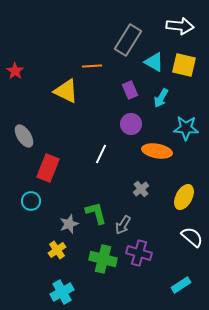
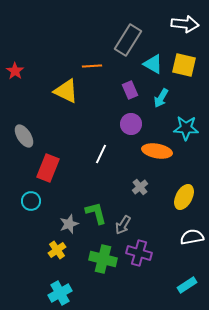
white arrow: moved 5 px right, 2 px up
cyan triangle: moved 1 px left, 2 px down
gray cross: moved 1 px left, 2 px up
white semicircle: rotated 50 degrees counterclockwise
cyan rectangle: moved 6 px right
cyan cross: moved 2 px left, 1 px down
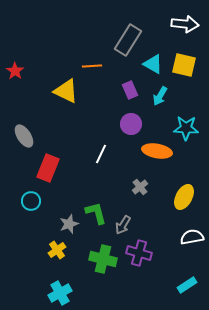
cyan arrow: moved 1 px left, 2 px up
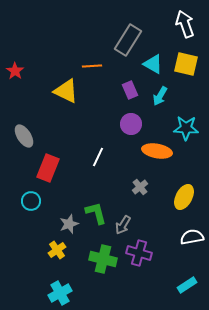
white arrow: rotated 116 degrees counterclockwise
yellow square: moved 2 px right, 1 px up
white line: moved 3 px left, 3 px down
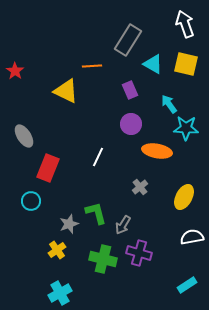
cyan arrow: moved 9 px right, 8 px down; rotated 114 degrees clockwise
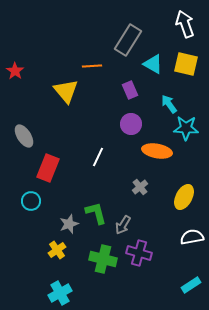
yellow triangle: rotated 24 degrees clockwise
cyan rectangle: moved 4 px right
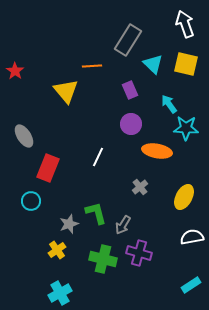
cyan triangle: rotated 15 degrees clockwise
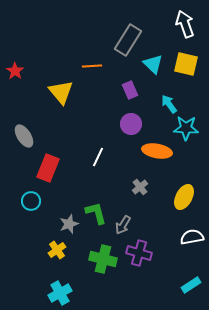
yellow triangle: moved 5 px left, 1 px down
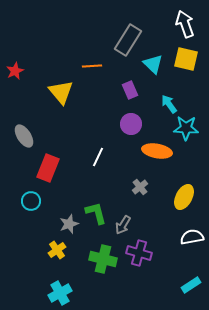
yellow square: moved 5 px up
red star: rotated 12 degrees clockwise
